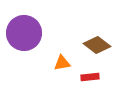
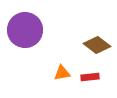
purple circle: moved 1 px right, 3 px up
orange triangle: moved 10 px down
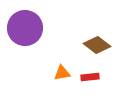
purple circle: moved 2 px up
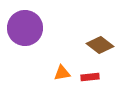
brown diamond: moved 3 px right
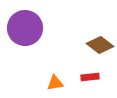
orange triangle: moved 7 px left, 10 px down
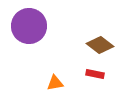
purple circle: moved 4 px right, 2 px up
red rectangle: moved 5 px right, 3 px up; rotated 18 degrees clockwise
